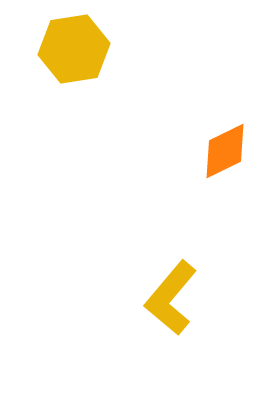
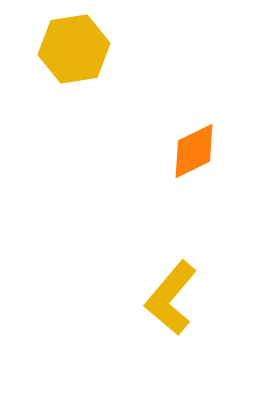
orange diamond: moved 31 px left
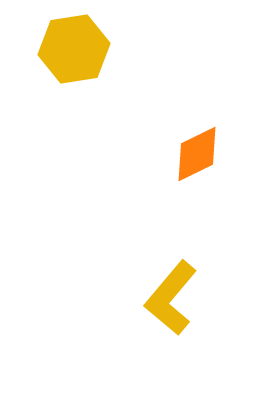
orange diamond: moved 3 px right, 3 px down
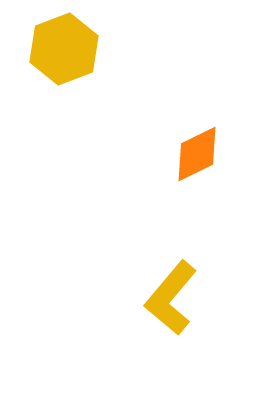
yellow hexagon: moved 10 px left; rotated 12 degrees counterclockwise
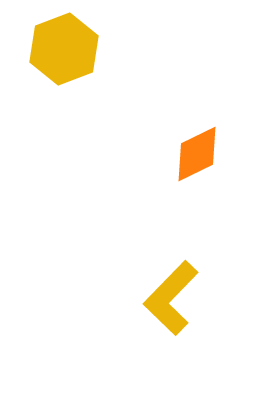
yellow L-shape: rotated 4 degrees clockwise
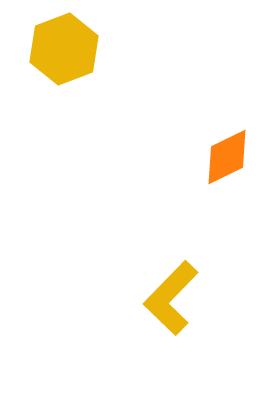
orange diamond: moved 30 px right, 3 px down
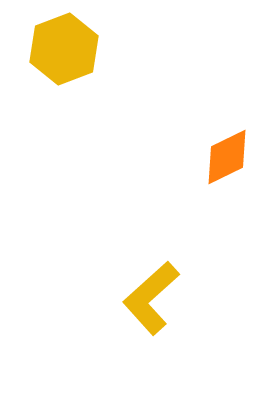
yellow L-shape: moved 20 px left; rotated 4 degrees clockwise
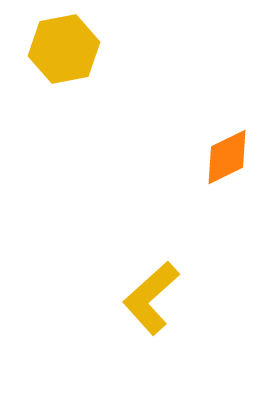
yellow hexagon: rotated 10 degrees clockwise
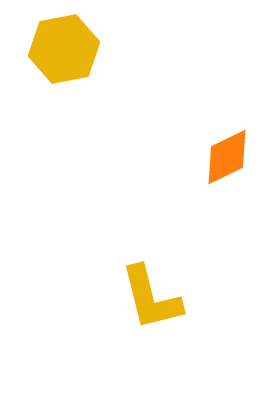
yellow L-shape: rotated 62 degrees counterclockwise
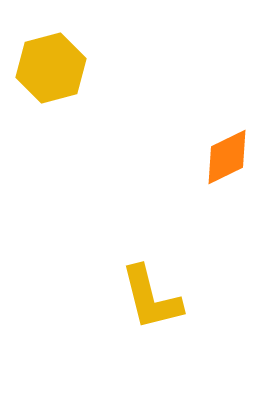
yellow hexagon: moved 13 px left, 19 px down; rotated 4 degrees counterclockwise
